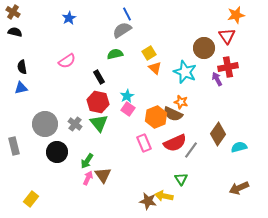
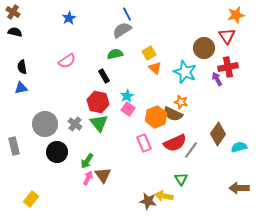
black rectangle at (99, 77): moved 5 px right, 1 px up
brown arrow at (239, 188): rotated 24 degrees clockwise
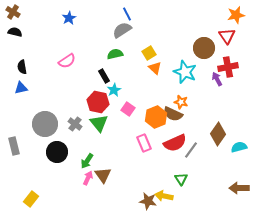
cyan star at (127, 96): moved 13 px left, 6 px up
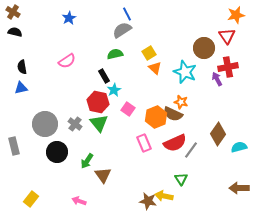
pink arrow at (88, 178): moved 9 px left, 23 px down; rotated 96 degrees counterclockwise
